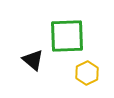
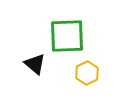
black triangle: moved 2 px right, 4 px down
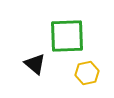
yellow hexagon: rotated 15 degrees clockwise
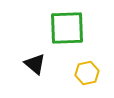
green square: moved 8 px up
